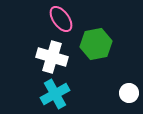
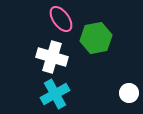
green hexagon: moved 6 px up
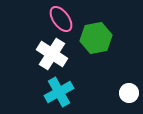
white cross: moved 3 px up; rotated 16 degrees clockwise
cyan cross: moved 4 px right, 2 px up
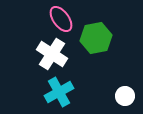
white circle: moved 4 px left, 3 px down
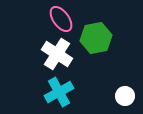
white cross: moved 5 px right
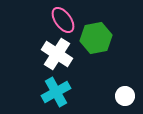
pink ellipse: moved 2 px right, 1 px down
cyan cross: moved 3 px left
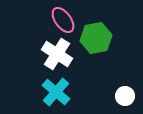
cyan cross: rotated 20 degrees counterclockwise
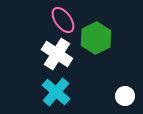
green hexagon: rotated 16 degrees counterclockwise
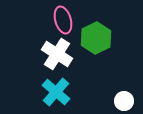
pink ellipse: rotated 20 degrees clockwise
white circle: moved 1 px left, 5 px down
